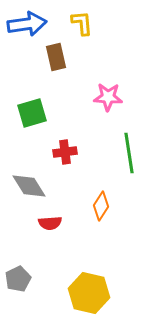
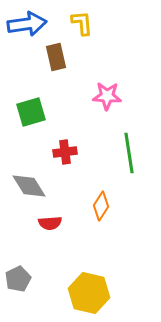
pink star: moved 1 px left, 1 px up
green square: moved 1 px left, 1 px up
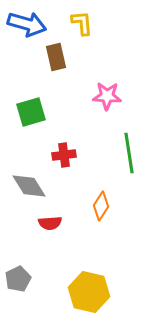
blue arrow: rotated 24 degrees clockwise
red cross: moved 1 px left, 3 px down
yellow hexagon: moved 1 px up
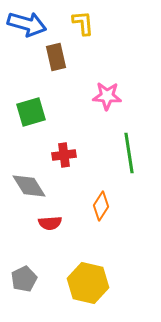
yellow L-shape: moved 1 px right
gray pentagon: moved 6 px right
yellow hexagon: moved 1 px left, 9 px up
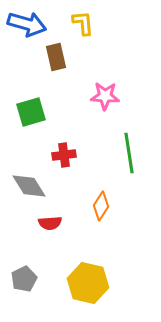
pink star: moved 2 px left
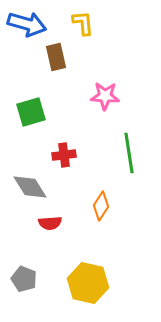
gray diamond: moved 1 px right, 1 px down
gray pentagon: rotated 25 degrees counterclockwise
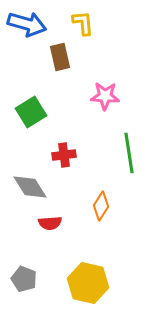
brown rectangle: moved 4 px right
green square: rotated 16 degrees counterclockwise
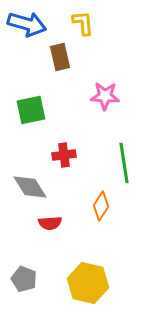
green square: moved 2 px up; rotated 20 degrees clockwise
green line: moved 5 px left, 10 px down
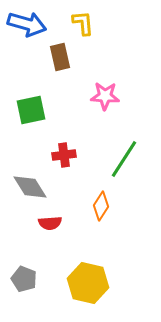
green line: moved 4 px up; rotated 42 degrees clockwise
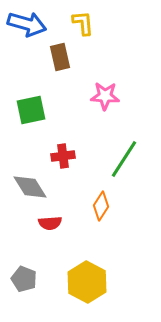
red cross: moved 1 px left, 1 px down
yellow hexagon: moved 1 px left, 1 px up; rotated 15 degrees clockwise
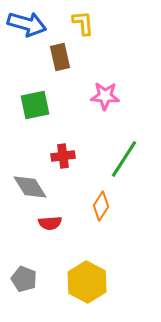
green square: moved 4 px right, 5 px up
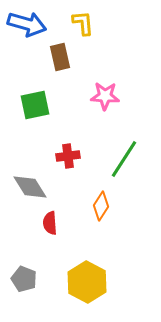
red cross: moved 5 px right
red semicircle: rotated 90 degrees clockwise
